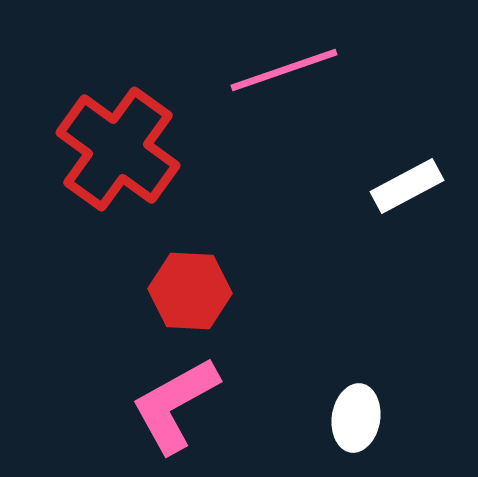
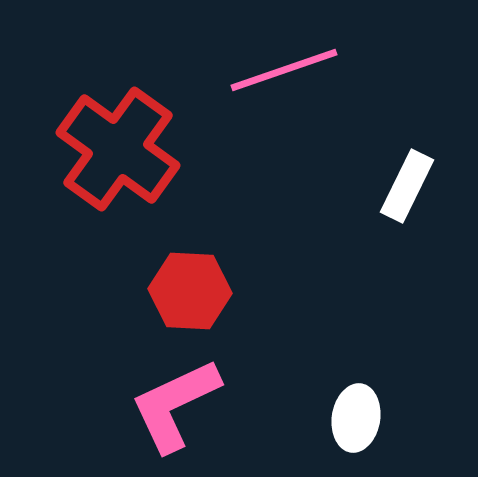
white rectangle: rotated 36 degrees counterclockwise
pink L-shape: rotated 4 degrees clockwise
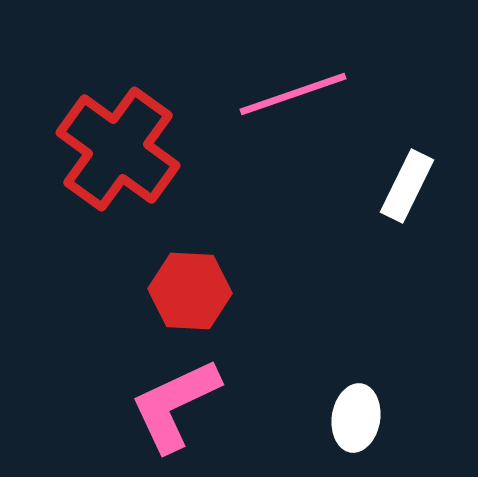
pink line: moved 9 px right, 24 px down
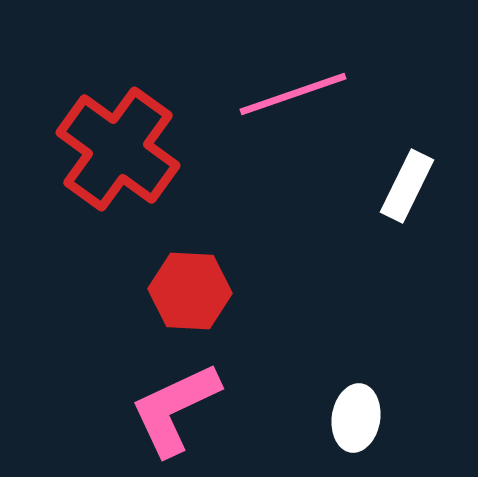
pink L-shape: moved 4 px down
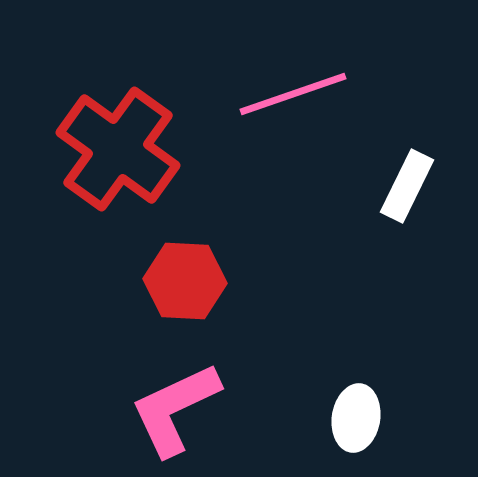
red hexagon: moved 5 px left, 10 px up
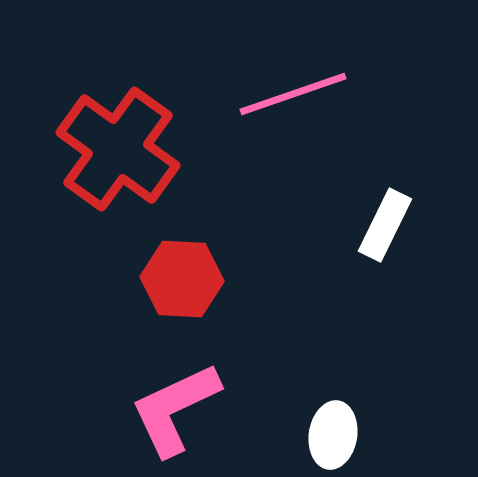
white rectangle: moved 22 px left, 39 px down
red hexagon: moved 3 px left, 2 px up
white ellipse: moved 23 px left, 17 px down
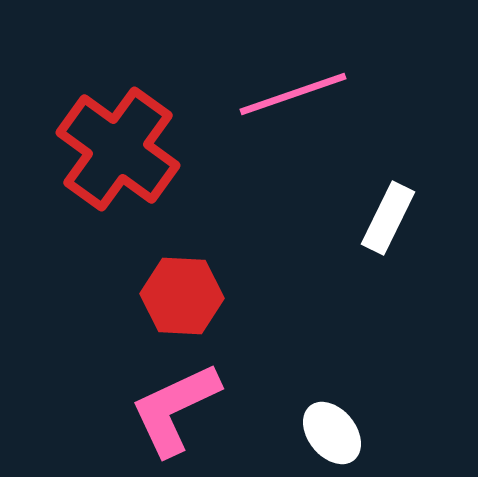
white rectangle: moved 3 px right, 7 px up
red hexagon: moved 17 px down
white ellipse: moved 1 px left, 2 px up; rotated 48 degrees counterclockwise
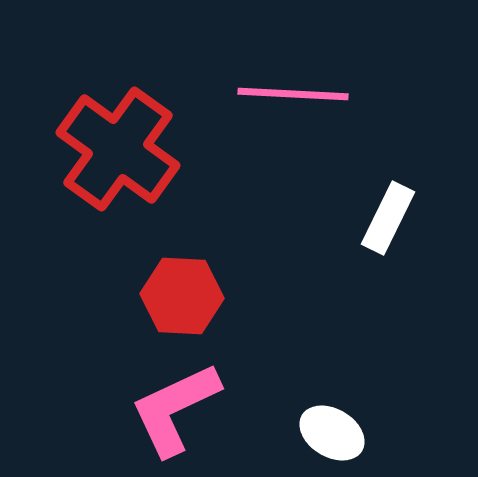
pink line: rotated 22 degrees clockwise
white ellipse: rotated 20 degrees counterclockwise
